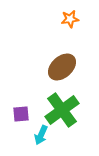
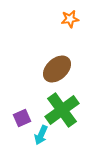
brown ellipse: moved 5 px left, 2 px down
purple square: moved 1 px right, 4 px down; rotated 18 degrees counterclockwise
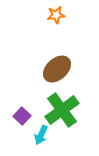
orange star: moved 14 px left, 4 px up
purple square: moved 2 px up; rotated 24 degrees counterclockwise
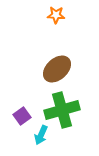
orange star: rotated 12 degrees clockwise
green cross: rotated 20 degrees clockwise
purple square: rotated 12 degrees clockwise
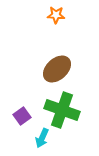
green cross: rotated 36 degrees clockwise
cyan arrow: moved 1 px right, 3 px down
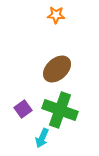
green cross: moved 2 px left
purple square: moved 1 px right, 7 px up
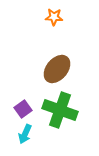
orange star: moved 2 px left, 2 px down
brown ellipse: rotated 8 degrees counterclockwise
cyan arrow: moved 17 px left, 4 px up
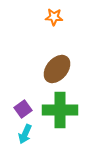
green cross: rotated 20 degrees counterclockwise
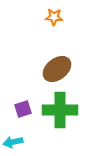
brown ellipse: rotated 12 degrees clockwise
purple square: rotated 18 degrees clockwise
cyan arrow: moved 12 px left, 8 px down; rotated 54 degrees clockwise
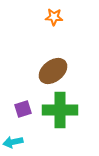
brown ellipse: moved 4 px left, 2 px down
